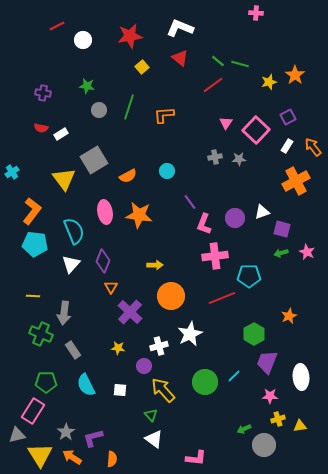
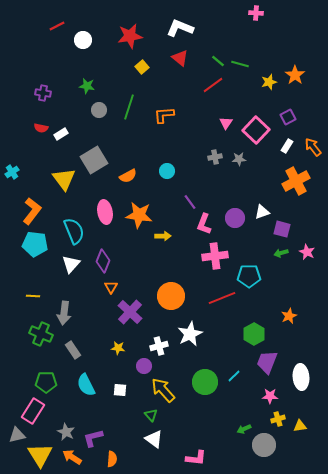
yellow arrow at (155, 265): moved 8 px right, 29 px up
gray star at (66, 432): rotated 12 degrees counterclockwise
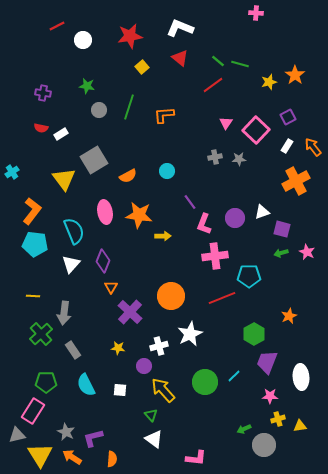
green cross at (41, 334): rotated 25 degrees clockwise
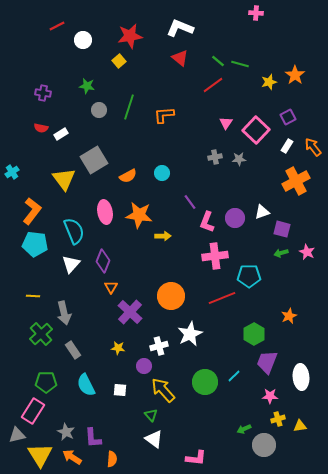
yellow square at (142, 67): moved 23 px left, 6 px up
cyan circle at (167, 171): moved 5 px left, 2 px down
pink L-shape at (204, 224): moved 3 px right, 2 px up
gray arrow at (64, 313): rotated 20 degrees counterclockwise
purple L-shape at (93, 438): rotated 80 degrees counterclockwise
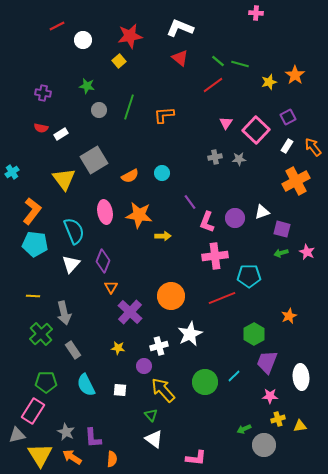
orange semicircle at (128, 176): moved 2 px right
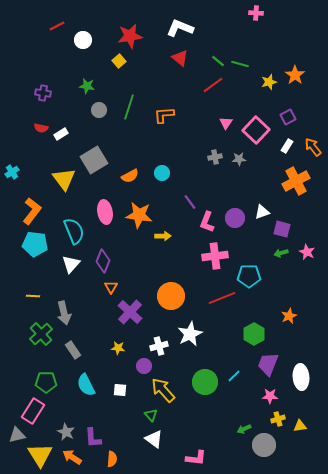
purple trapezoid at (267, 362): moved 1 px right, 2 px down
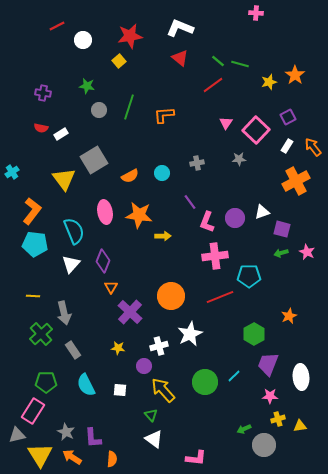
gray cross at (215, 157): moved 18 px left, 6 px down
red line at (222, 298): moved 2 px left, 1 px up
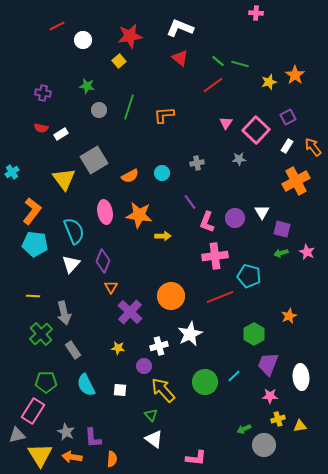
white triangle at (262, 212): rotated 42 degrees counterclockwise
cyan pentagon at (249, 276): rotated 15 degrees clockwise
orange arrow at (72, 457): rotated 24 degrees counterclockwise
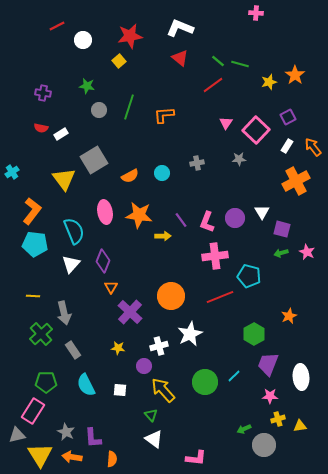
purple line at (190, 202): moved 9 px left, 18 px down
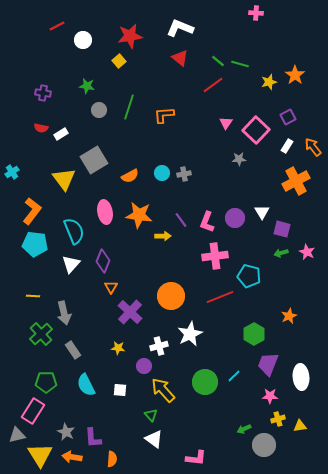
gray cross at (197, 163): moved 13 px left, 11 px down
